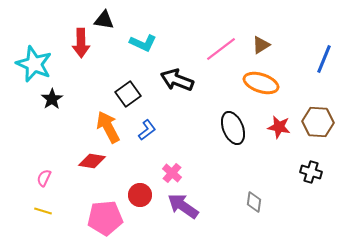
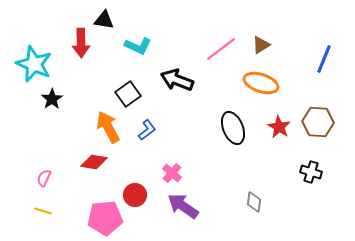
cyan L-shape: moved 5 px left, 3 px down
red star: rotated 20 degrees clockwise
red diamond: moved 2 px right, 1 px down
red circle: moved 5 px left
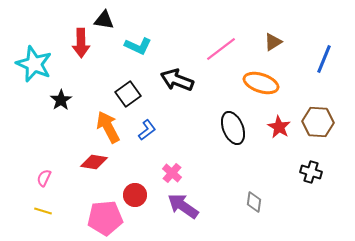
brown triangle: moved 12 px right, 3 px up
black star: moved 9 px right, 1 px down
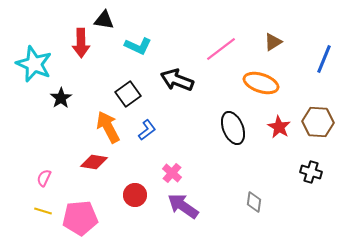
black star: moved 2 px up
pink pentagon: moved 25 px left
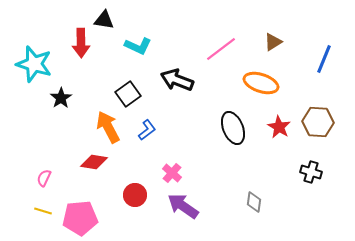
cyan star: rotated 6 degrees counterclockwise
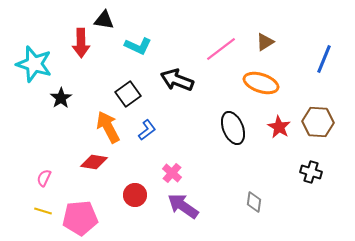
brown triangle: moved 8 px left
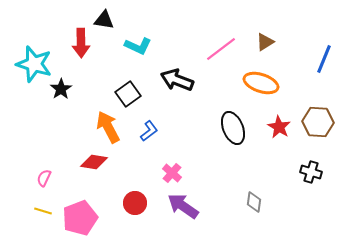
black star: moved 9 px up
blue L-shape: moved 2 px right, 1 px down
red circle: moved 8 px down
pink pentagon: rotated 16 degrees counterclockwise
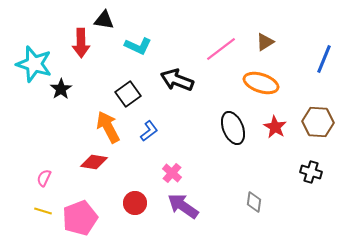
red star: moved 4 px left
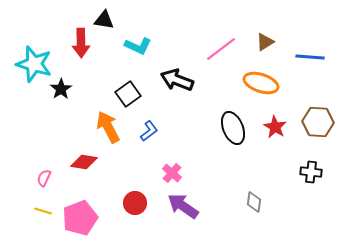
blue line: moved 14 px left, 2 px up; rotated 72 degrees clockwise
red diamond: moved 10 px left
black cross: rotated 10 degrees counterclockwise
